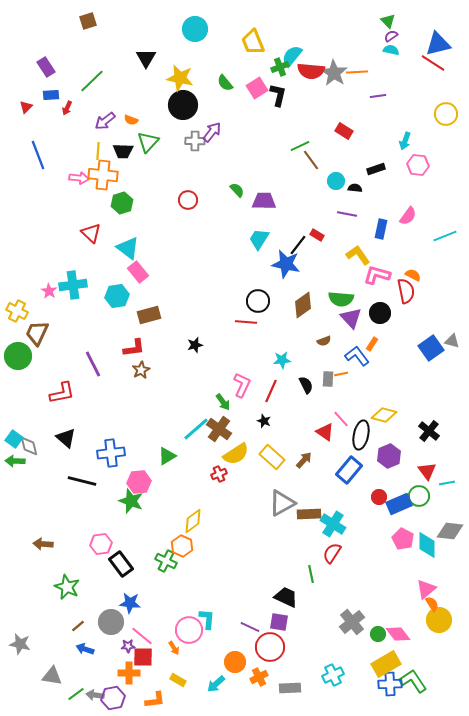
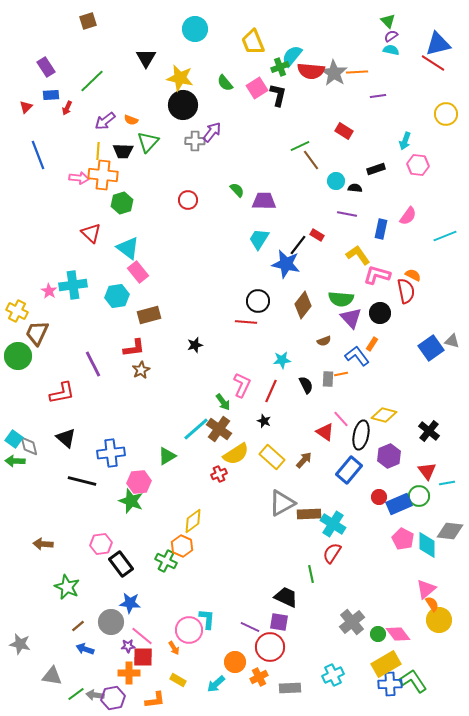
brown diamond at (303, 305): rotated 16 degrees counterclockwise
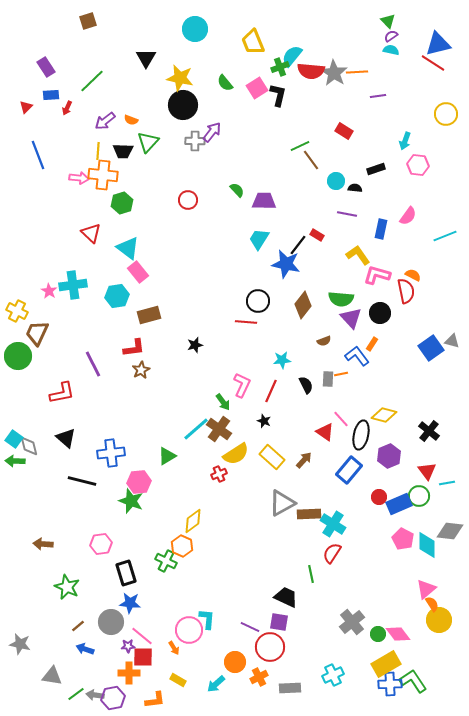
black rectangle at (121, 564): moved 5 px right, 9 px down; rotated 20 degrees clockwise
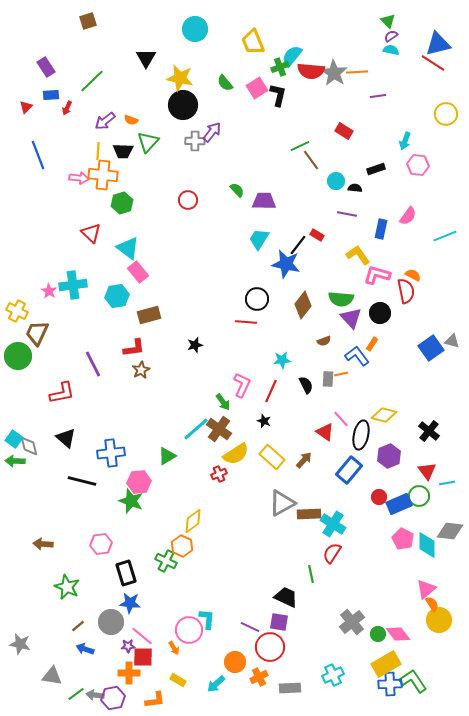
black circle at (258, 301): moved 1 px left, 2 px up
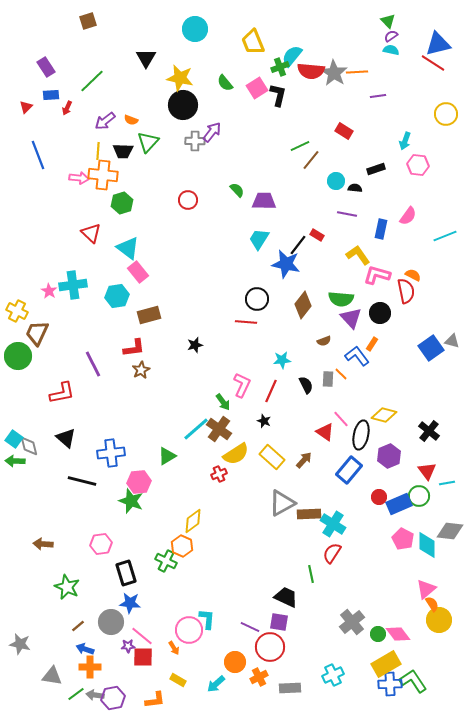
brown line at (311, 160): rotated 75 degrees clockwise
orange line at (341, 374): rotated 56 degrees clockwise
orange cross at (129, 673): moved 39 px left, 6 px up
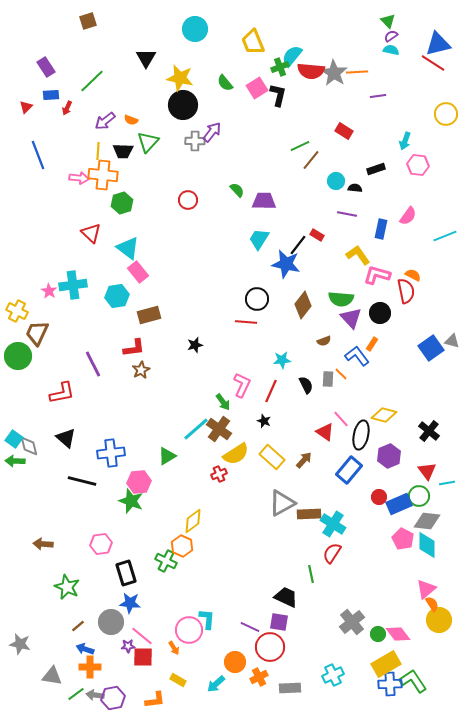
gray diamond at (450, 531): moved 23 px left, 10 px up
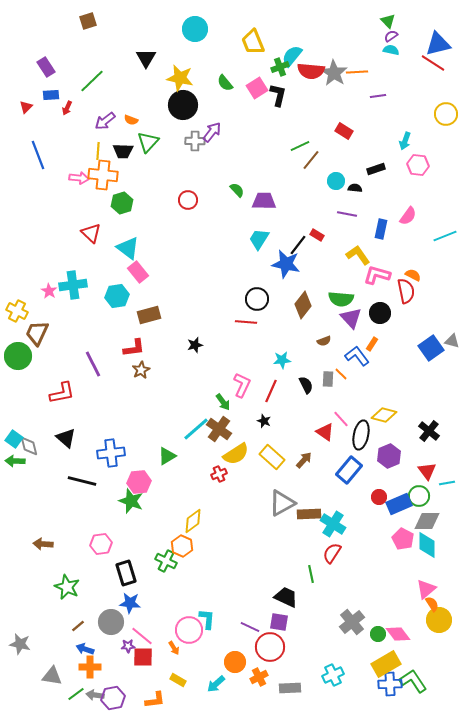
gray diamond at (427, 521): rotated 8 degrees counterclockwise
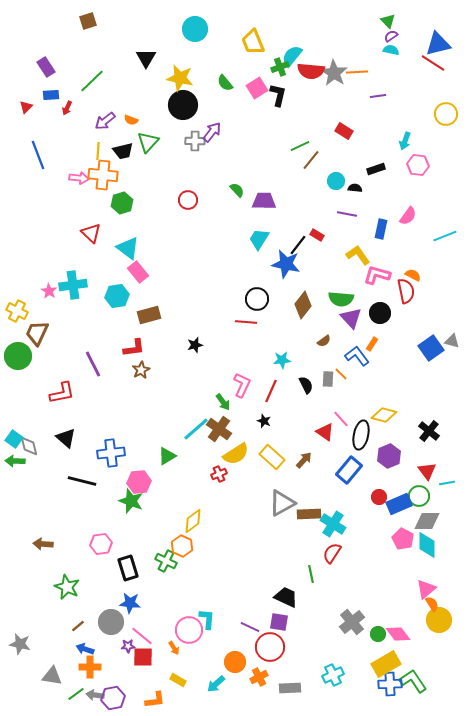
black trapezoid at (123, 151): rotated 15 degrees counterclockwise
brown semicircle at (324, 341): rotated 16 degrees counterclockwise
black rectangle at (126, 573): moved 2 px right, 5 px up
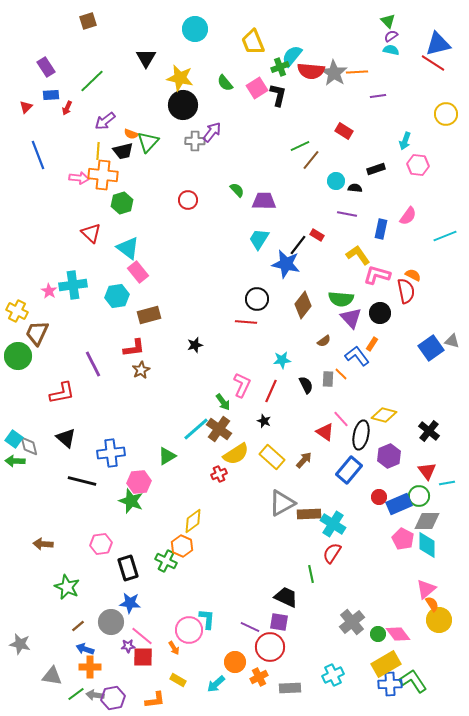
orange semicircle at (131, 120): moved 14 px down
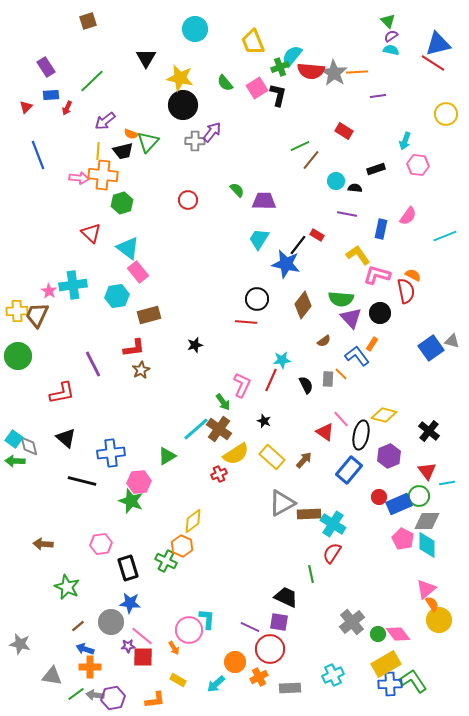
yellow cross at (17, 311): rotated 30 degrees counterclockwise
brown trapezoid at (37, 333): moved 18 px up
red line at (271, 391): moved 11 px up
red circle at (270, 647): moved 2 px down
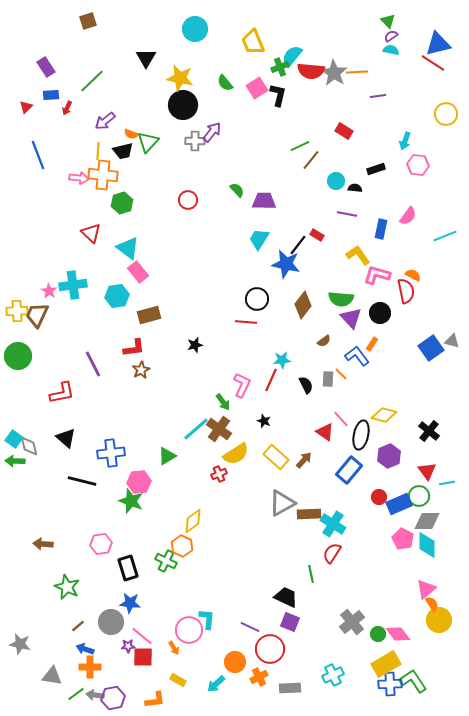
yellow rectangle at (272, 457): moved 4 px right
purple square at (279, 622): moved 11 px right; rotated 12 degrees clockwise
